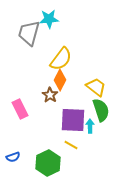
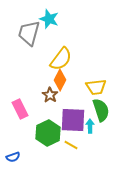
cyan star: rotated 24 degrees clockwise
yellow trapezoid: rotated 135 degrees clockwise
green hexagon: moved 30 px up
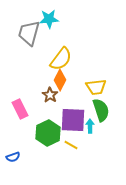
cyan star: rotated 24 degrees counterclockwise
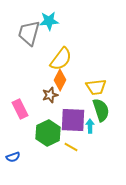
cyan star: moved 2 px down
brown star: rotated 21 degrees clockwise
yellow line: moved 2 px down
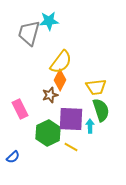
yellow semicircle: moved 3 px down
purple square: moved 2 px left, 1 px up
blue semicircle: rotated 24 degrees counterclockwise
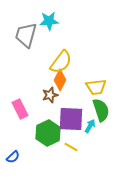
gray trapezoid: moved 3 px left, 2 px down
cyan arrow: rotated 32 degrees clockwise
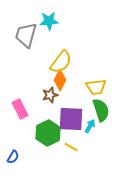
blue semicircle: rotated 16 degrees counterclockwise
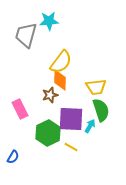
orange diamond: rotated 25 degrees counterclockwise
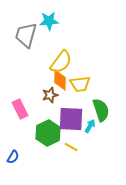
yellow trapezoid: moved 16 px left, 3 px up
